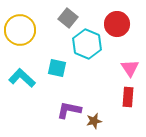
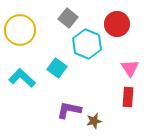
cyan square: rotated 24 degrees clockwise
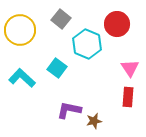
gray square: moved 7 px left, 1 px down
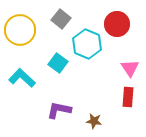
cyan square: moved 1 px right, 5 px up
purple L-shape: moved 10 px left
brown star: rotated 21 degrees clockwise
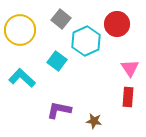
cyan hexagon: moved 1 px left, 3 px up; rotated 12 degrees clockwise
cyan square: moved 1 px left, 2 px up
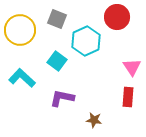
gray square: moved 4 px left; rotated 18 degrees counterclockwise
red circle: moved 7 px up
pink triangle: moved 2 px right, 1 px up
purple L-shape: moved 3 px right, 12 px up
brown star: moved 1 px up
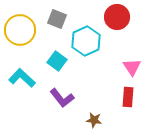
purple L-shape: rotated 140 degrees counterclockwise
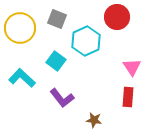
yellow circle: moved 2 px up
cyan square: moved 1 px left
